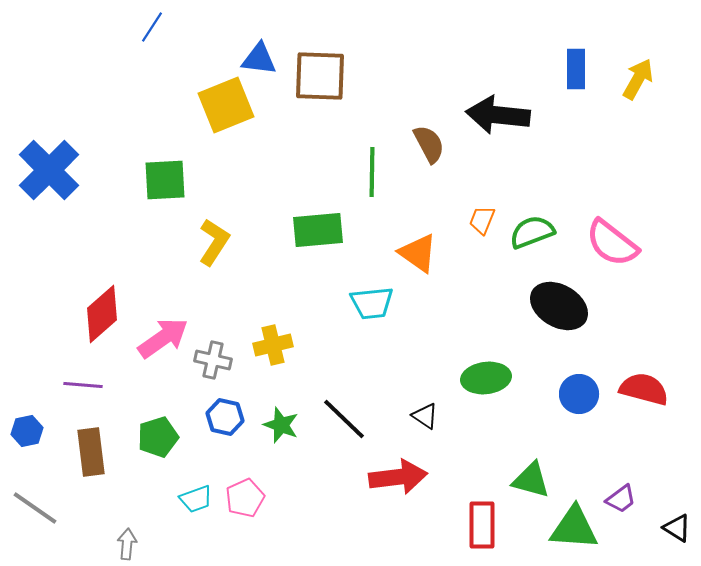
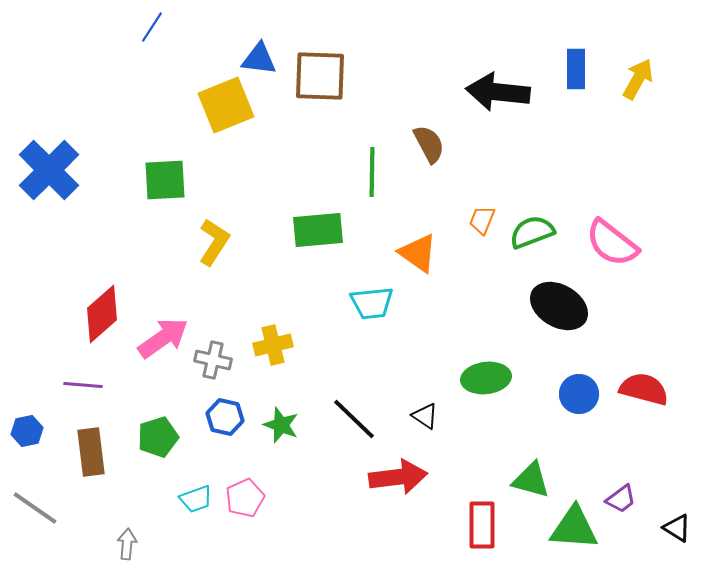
black arrow at (498, 115): moved 23 px up
black line at (344, 419): moved 10 px right
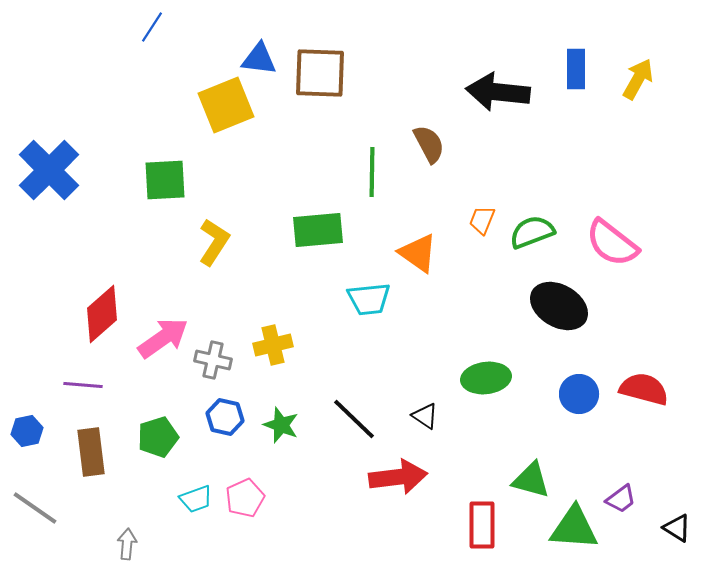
brown square at (320, 76): moved 3 px up
cyan trapezoid at (372, 303): moved 3 px left, 4 px up
